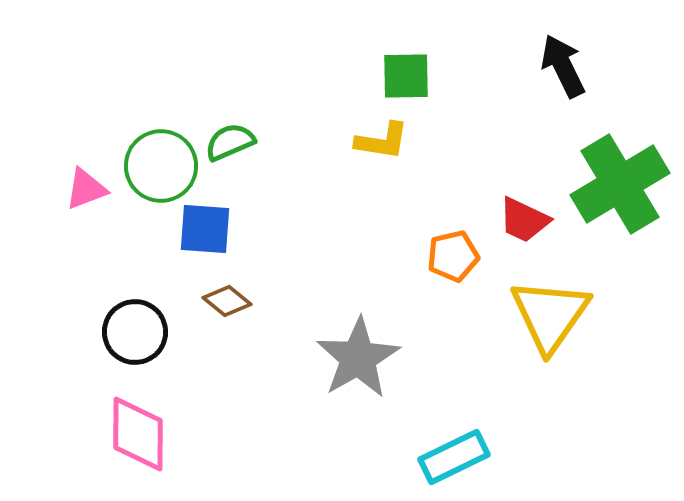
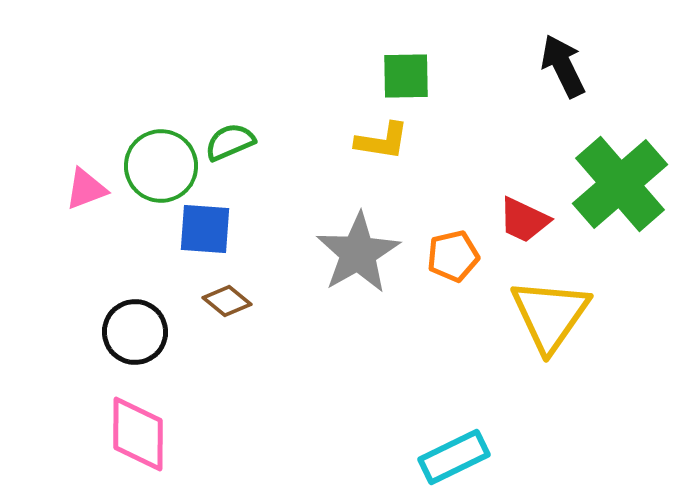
green cross: rotated 10 degrees counterclockwise
gray star: moved 105 px up
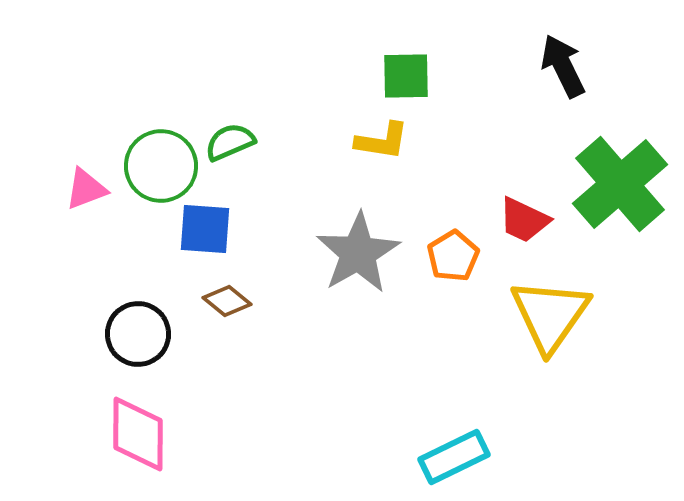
orange pentagon: rotated 18 degrees counterclockwise
black circle: moved 3 px right, 2 px down
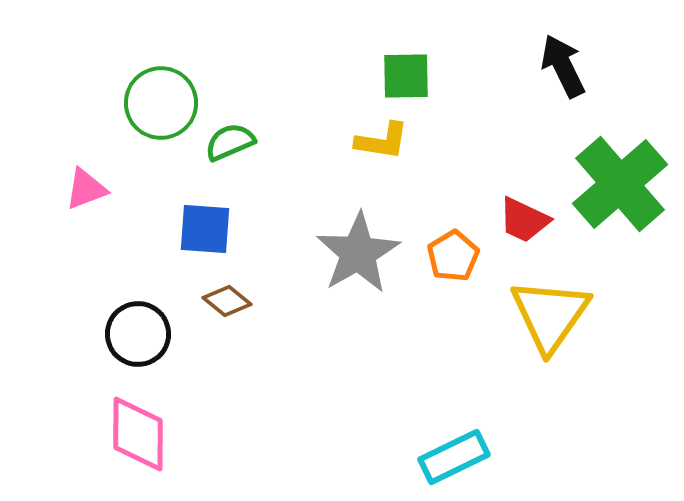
green circle: moved 63 px up
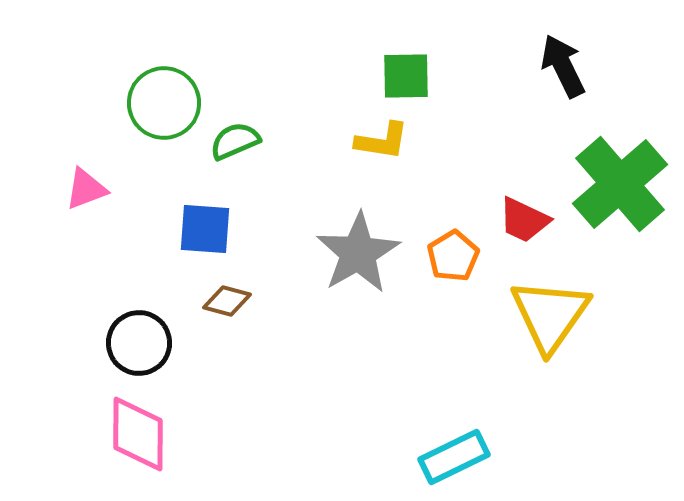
green circle: moved 3 px right
green semicircle: moved 5 px right, 1 px up
brown diamond: rotated 24 degrees counterclockwise
black circle: moved 1 px right, 9 px down
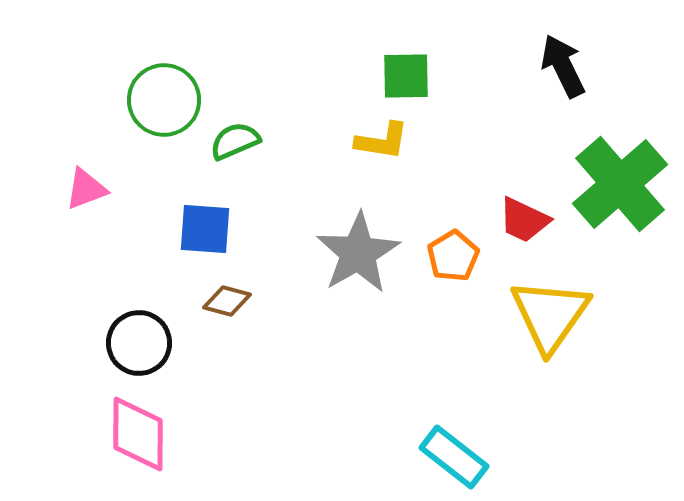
green circle: moved 3 px up
cyan rectangle: rotated 64 degrees clockwise
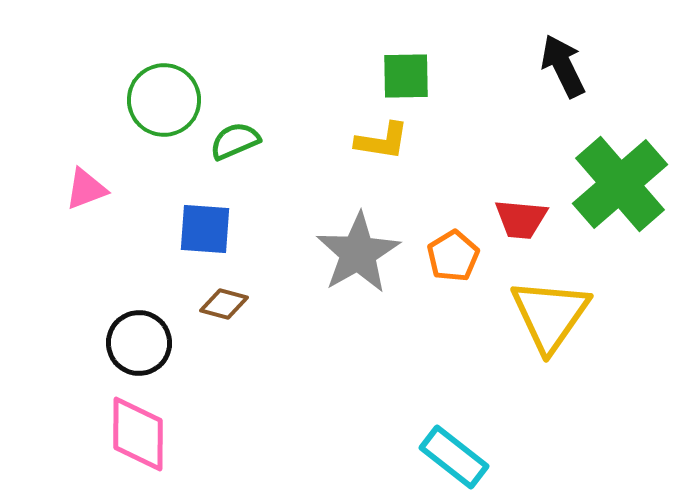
red trapezoid: moved 3 px left, 1 px up; rotated 20 degrees counterclockwise
brown diamond: moved 3 px left, 3 px down
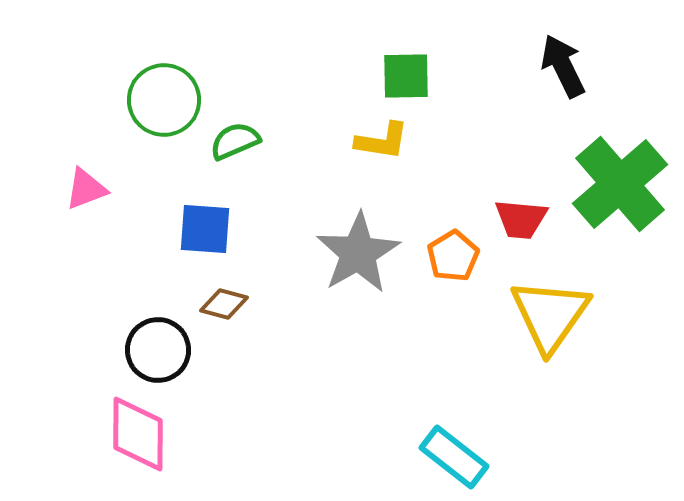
black circle: moved 19 px right, 7 px down
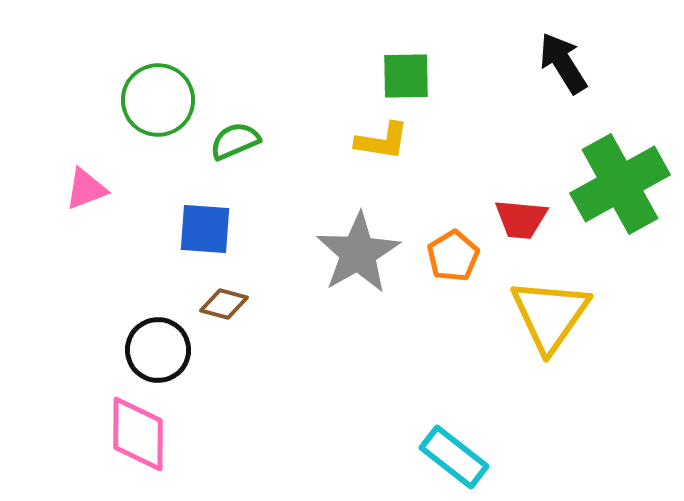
black arrow: moved 3 px up; rotated 6 degrees counterclockwise
green circle: moved 6 px left
green cross: rotated 12 degrees clockwise
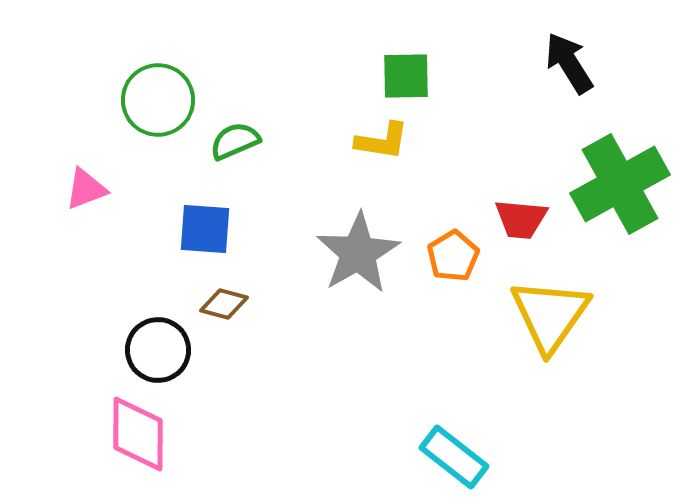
black arrow: moved 6 px right
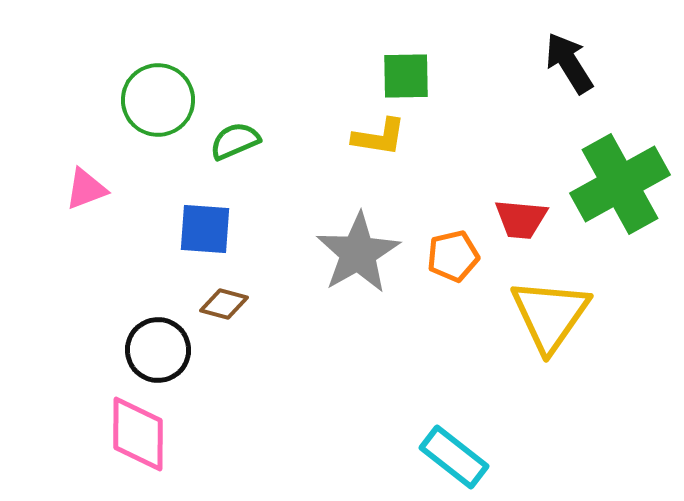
yellow L-shape: moved 3 px left, 4 px up
orange pentagon: rotated 18 degrees clockwise
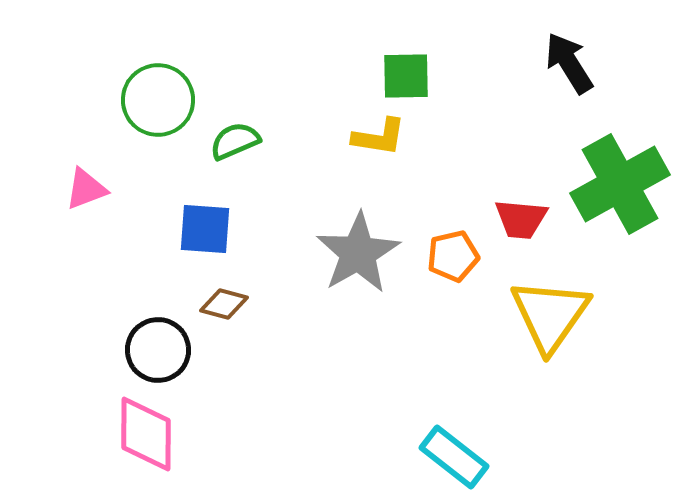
pink diamond: moved 8 px right
